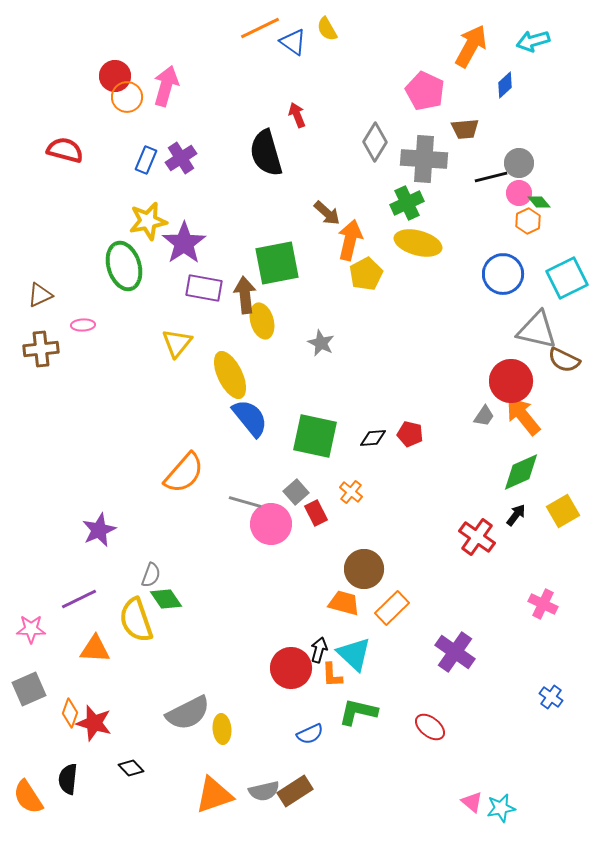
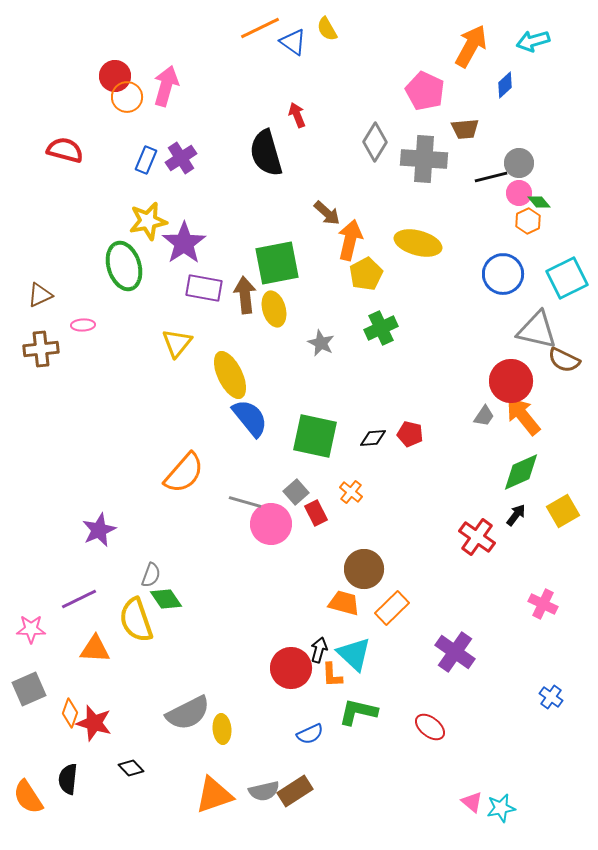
green cross at (407, 203): moved 26 px left, 125 px down
yellow ellipse at (262, 321): moved 12 px right, 12 px up
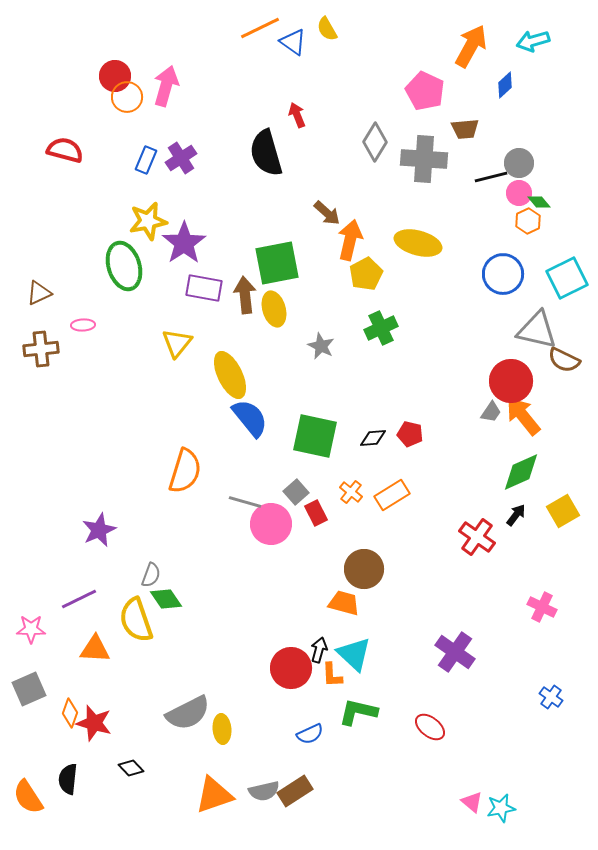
brown triangle at (40, 295): moved 1 px left, 2 px up
gray star at (321, 343): moved 3 px down
gray trapezoid at (484, 416): moved 7 px right, 4 px up
orange semicircle at (184, 473): moved 1 px right, 2 px up; rotated 24 degrees counterclockwise
pink cross at (543, 604): moved 1 px left, 3 px down
orange rectangle at (392, 608): moved 113 px up; rotated 12 degrees clockwise
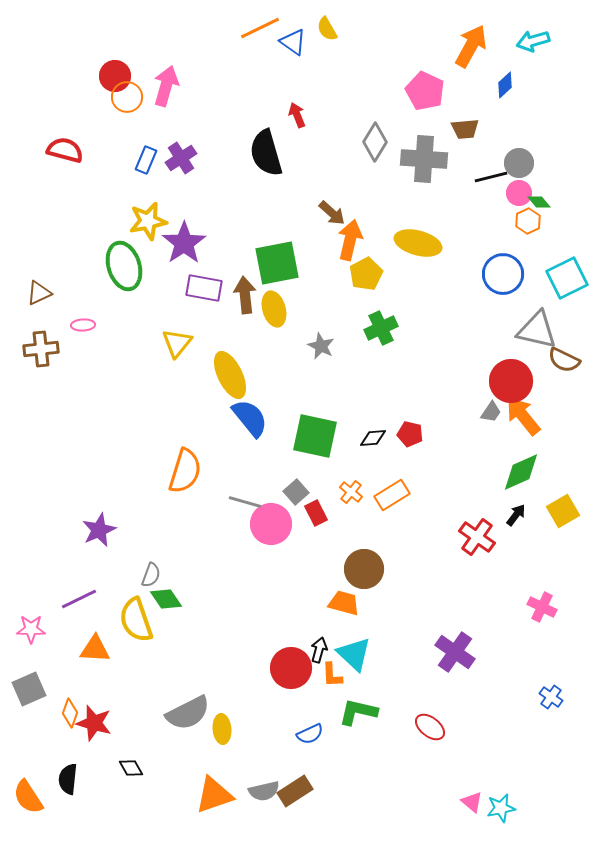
brown arrow at (327, 213): moved 5 px right
black diamond at (131, 768): rotated 15 degrees clockwise
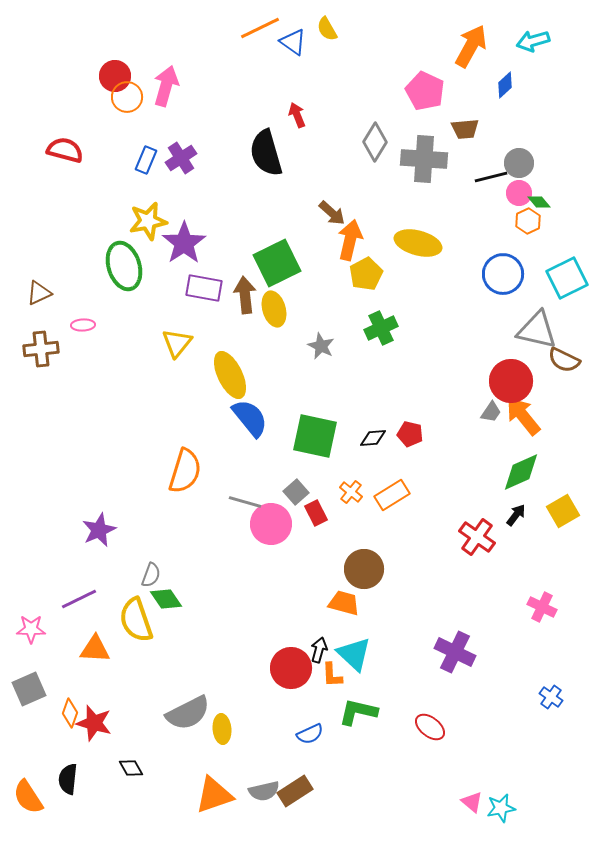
green square at (277, 263): rotated 15 degrees counterclockwise
purple cross at (455, 652): rotated 9 degrees counterclockwise
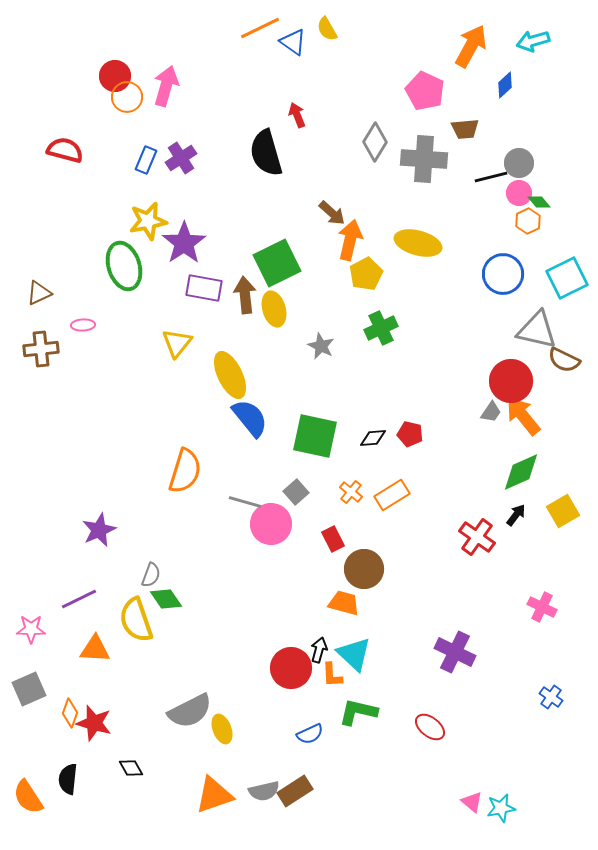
red rectangle at (316, 513): moved 17 px right, 26 px down
gray semicircle at (188, 713): moved 2 px right, 2 px up
yellow ellipse at (222, 729): rotated 16 degrees counterclockwise
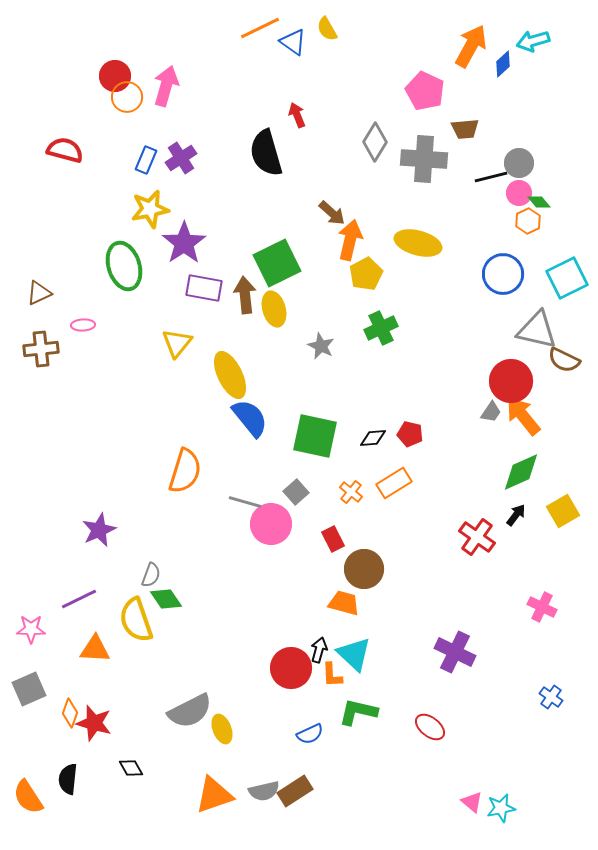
blue diamond at (505, 85): moved 2 px left, 21 px up
yellow star at (148, 221): moved 2 px right, 12 px up
orange rectangle at (392, 495): moved 2 px right, 12 px up
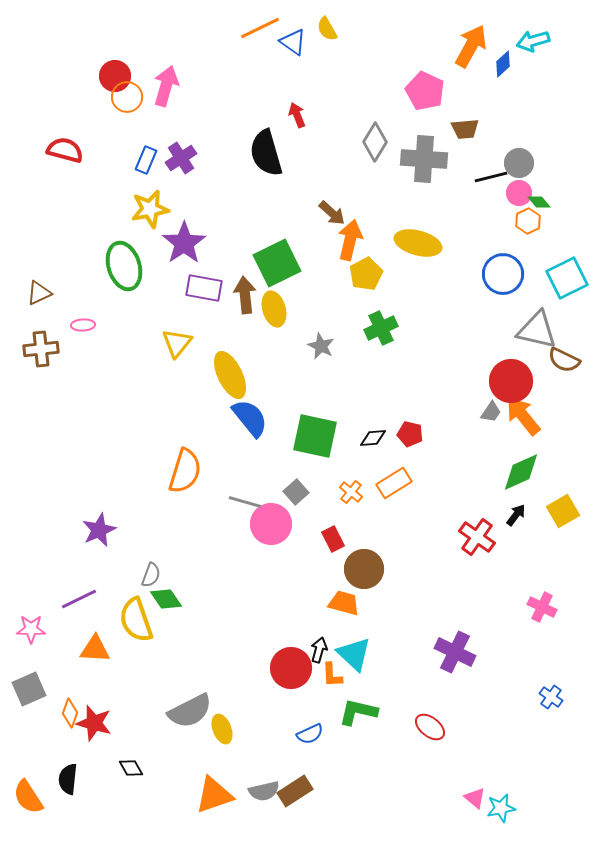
pink triangle at (472, 802): moved 3 px right, 4 px up
